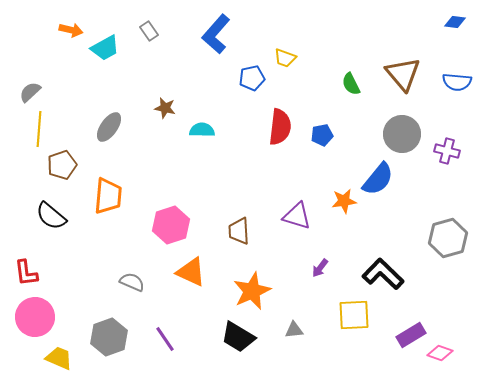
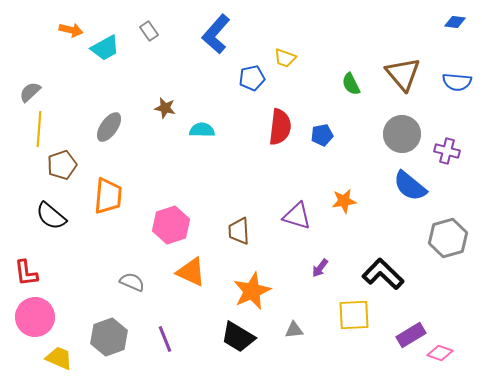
blue semicircle at (378, 179): moved 32 px right, 7 px down; rotated 90 degrees clockwise
purple line at (165, 339): rotated 12 degrees clockwise
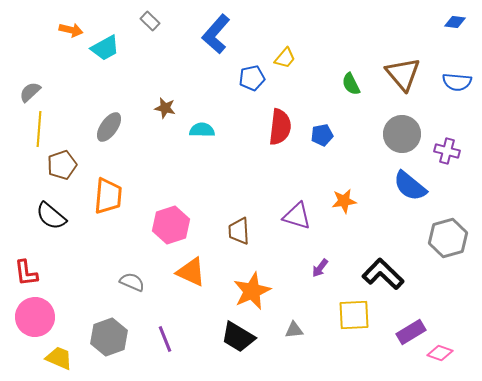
gray rectangle at (149, 31): moved 1 px right, 10 px up; rotated 12 degrees counterclockwise
yellow trapezoid at (285, 58): rotated 70 degrees counterclockwise
purple rectangle at (411, 335): moved 3 px up
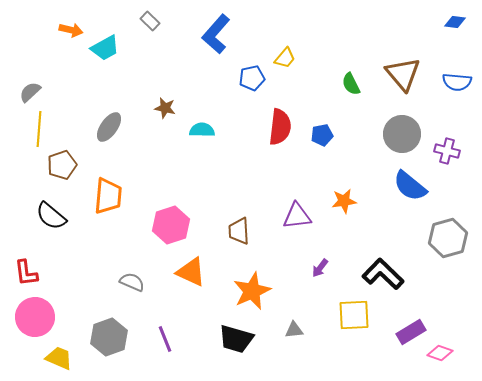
purple triangle at (297, 216): rotated 24 degrees counterclockwise
black trapezoid at (238, 337): moved 2 px left, 2 px down; rotated 15 degrees counterclockwise
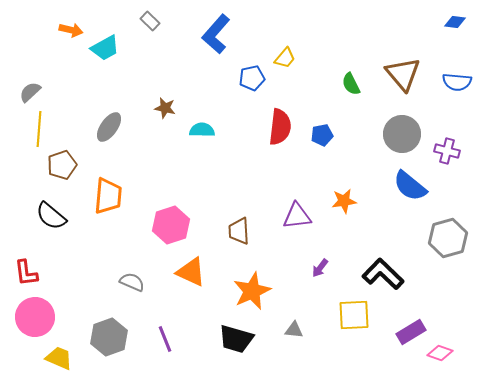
gray triangle at (294, 330): rotated 12 degrees clockwise
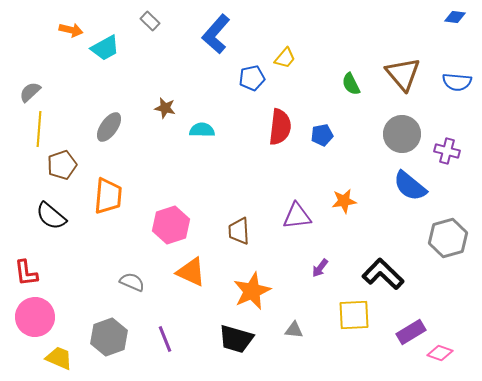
blue diamond at (455, 22): moved 5 px up
